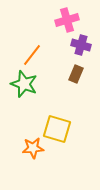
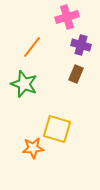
pink cross: moved 3 px up
orange line: moved 8 px up
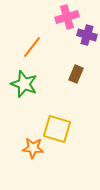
purple cross: moved 6 px right, 10 px up
orange star: rotated 10 degrees clockwise
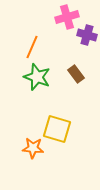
orange line: rotated 15 degrees counterclockwise
brown rectangle: rotated 60 degrees counterclockwise
green star: moved 13 px right, 7 px up
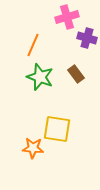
purple cross: moved 3 px down
orange line: moved 1 px right, 2 px up
green star: moved 3 px right
yellow square: rotated 8 degrees counterclockwise
